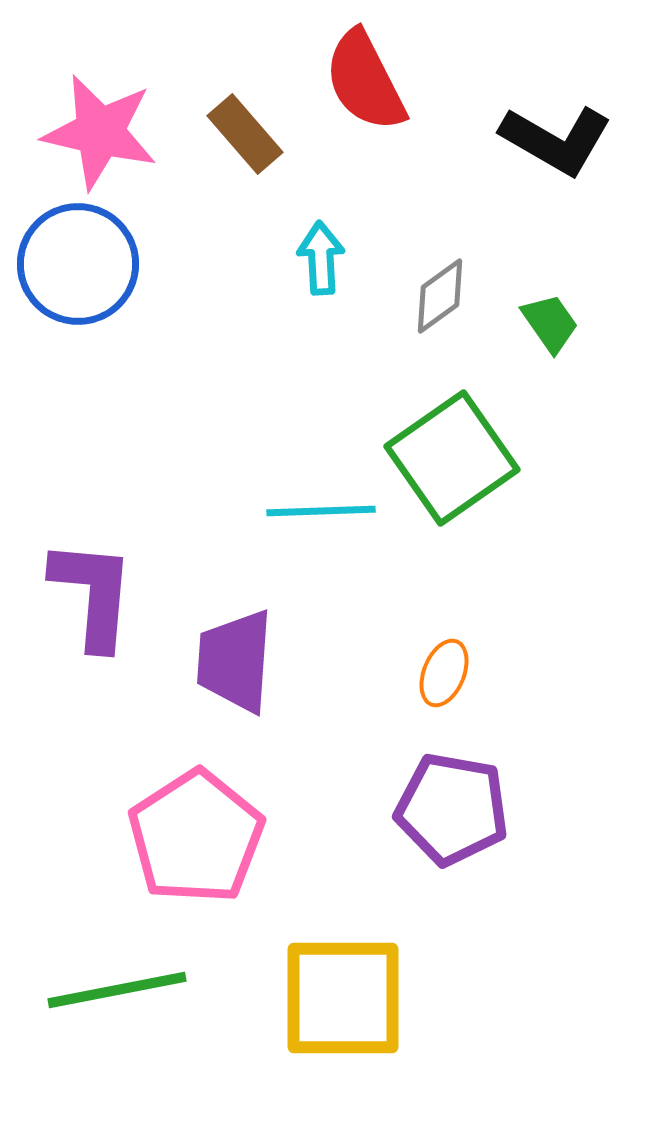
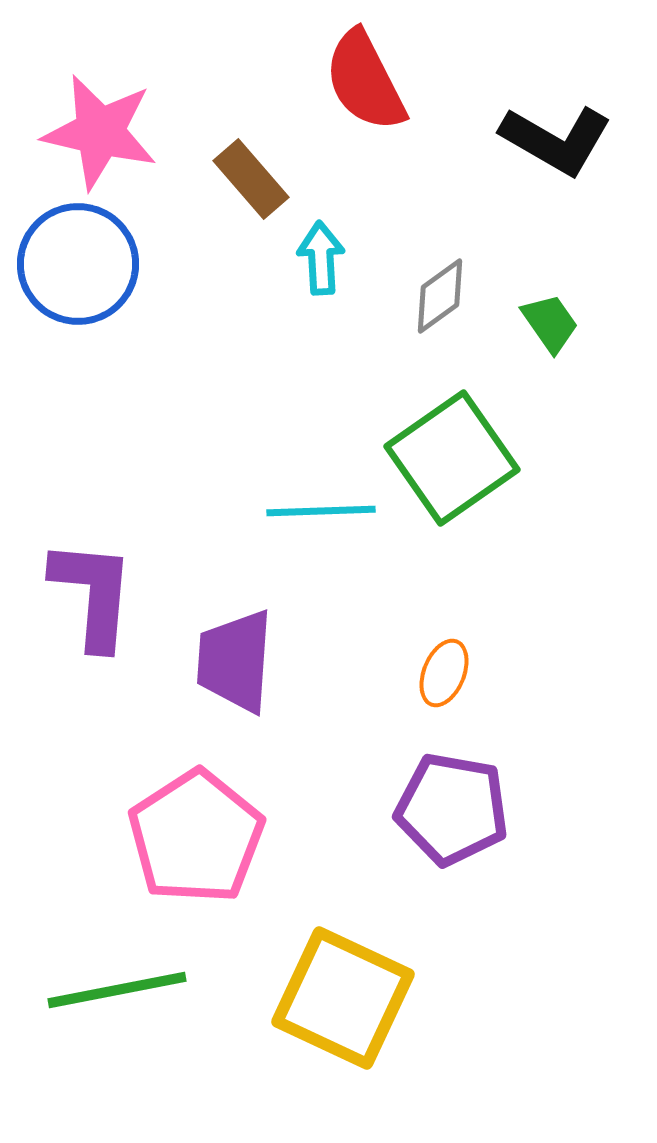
brown rectangle: moved 6 px right, 45 px down
yellow square: rotated 25 degrees clockwise
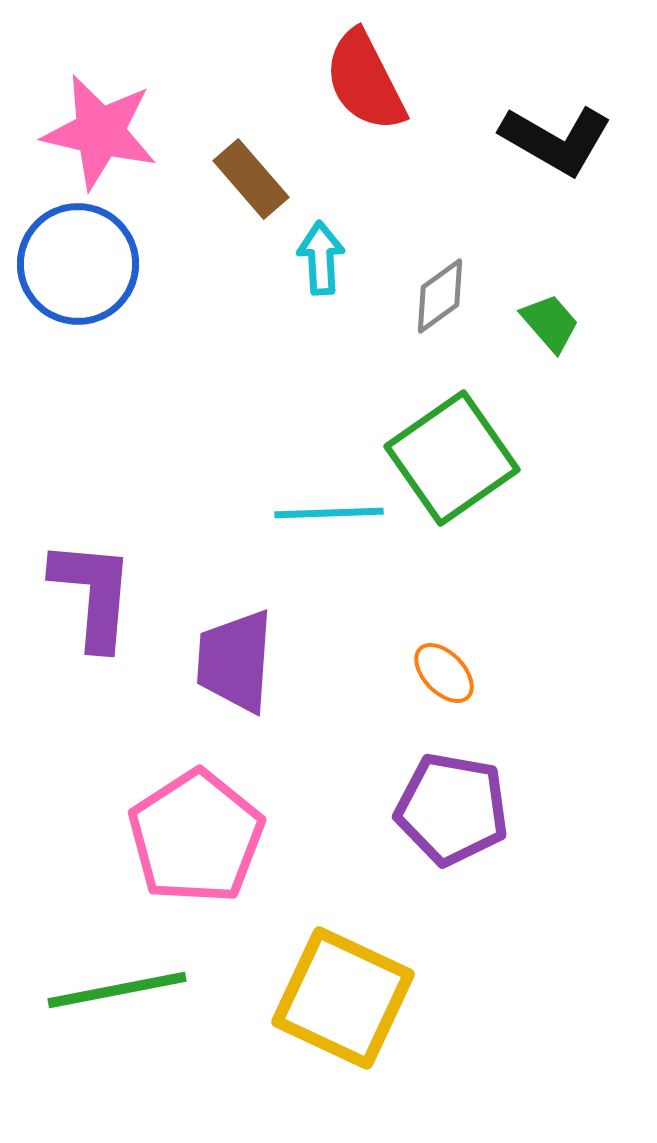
green trapezoid: rotated 6 degrees counterclockwise
cyan line: moved 8 px right, 2 px down
orange ellipse: rotated 66 degrees counterclockwise
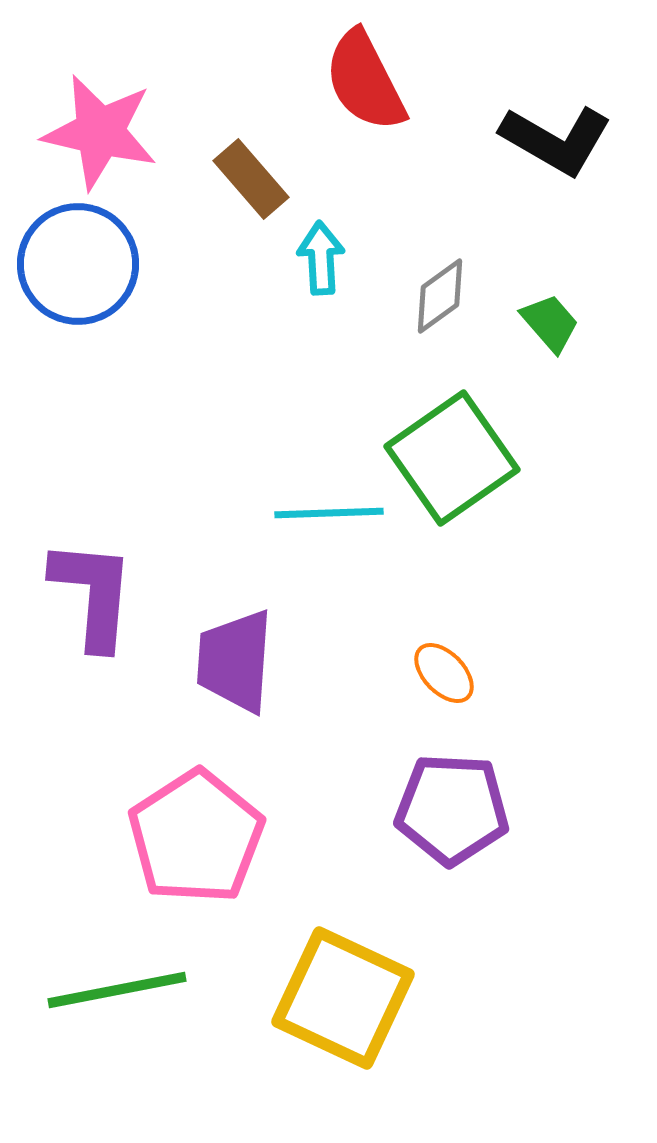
purple pentagon: rotated 7 degrees counterclockwise
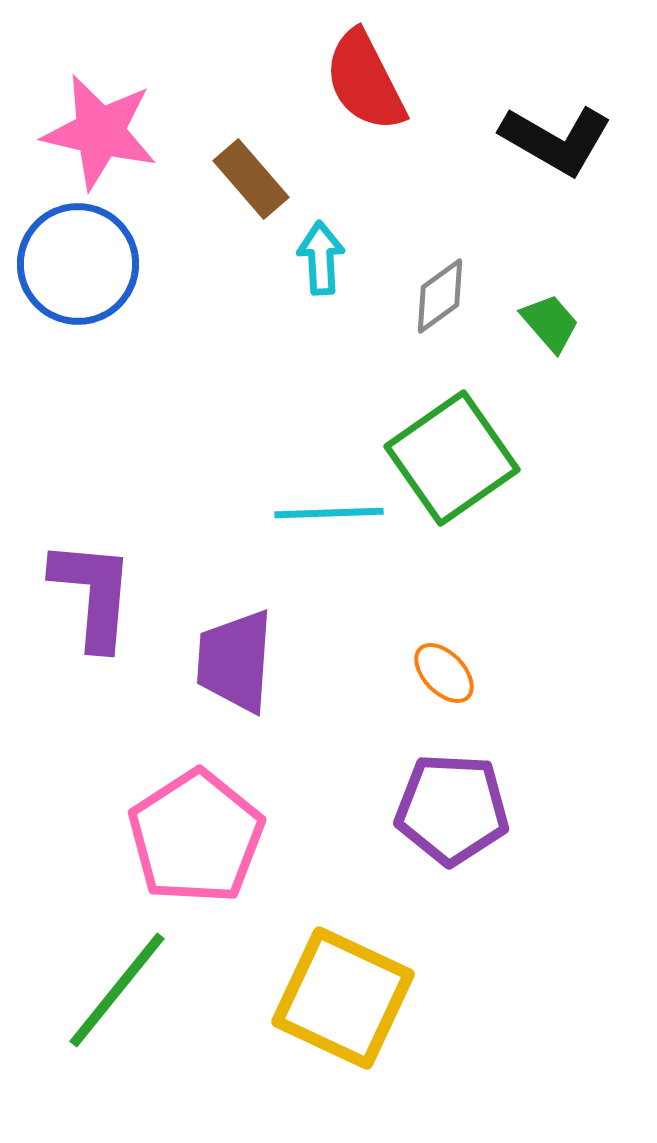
green line: rotated 40 degrees counterclockwise
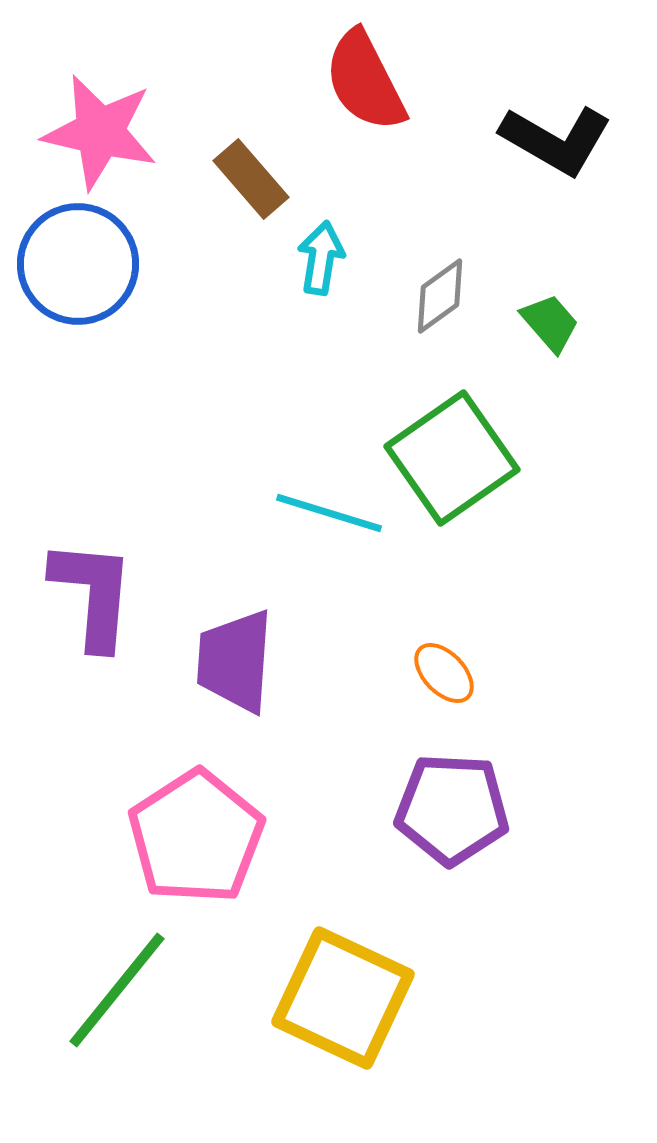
cyan arrow: rotated 12 degrees clockwise
cyan line: rotated 19 degrees clockwise
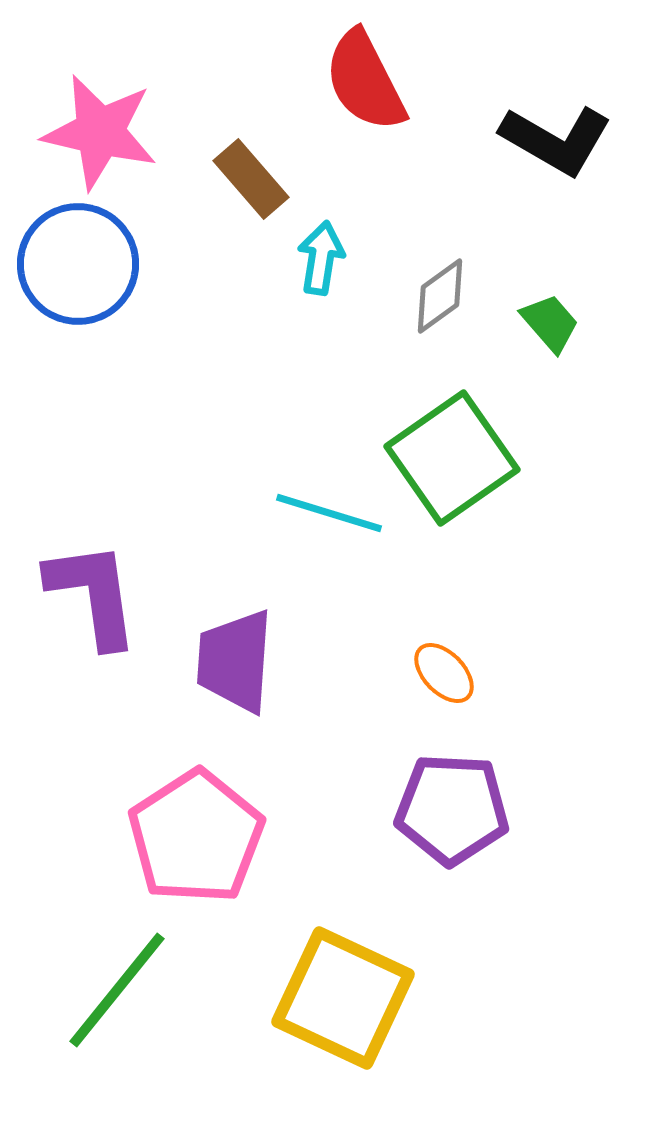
purple L-shape: rotated 13 degrees counterclockwise
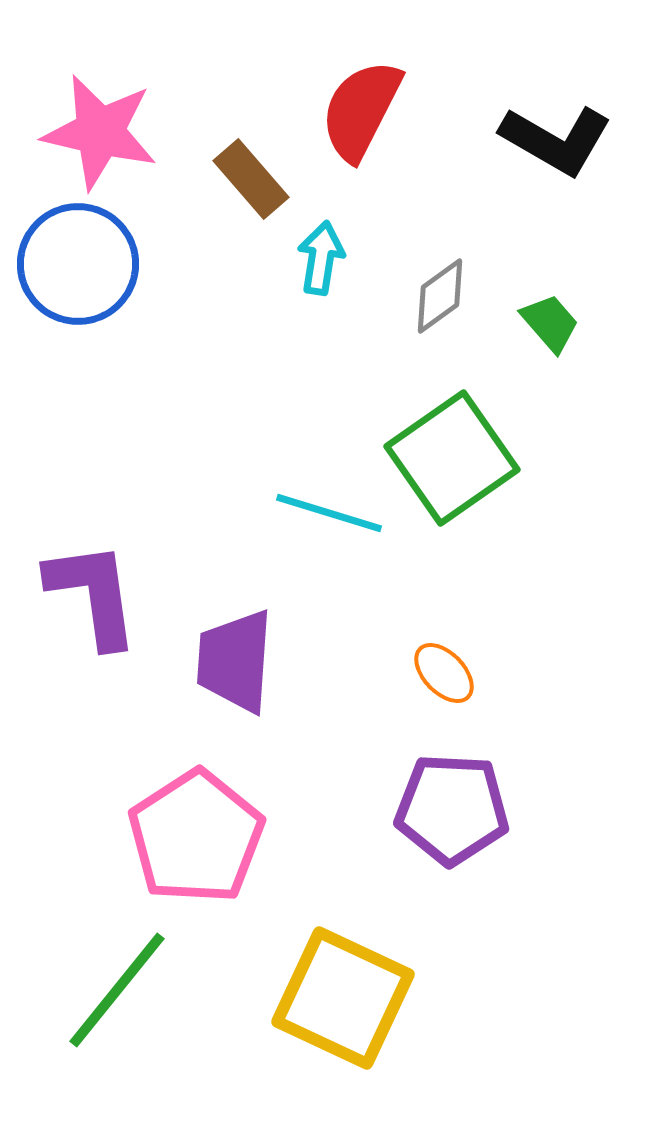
red semicircle: moved 4 px left, 29 px down; rotated 54 degrees clockwise
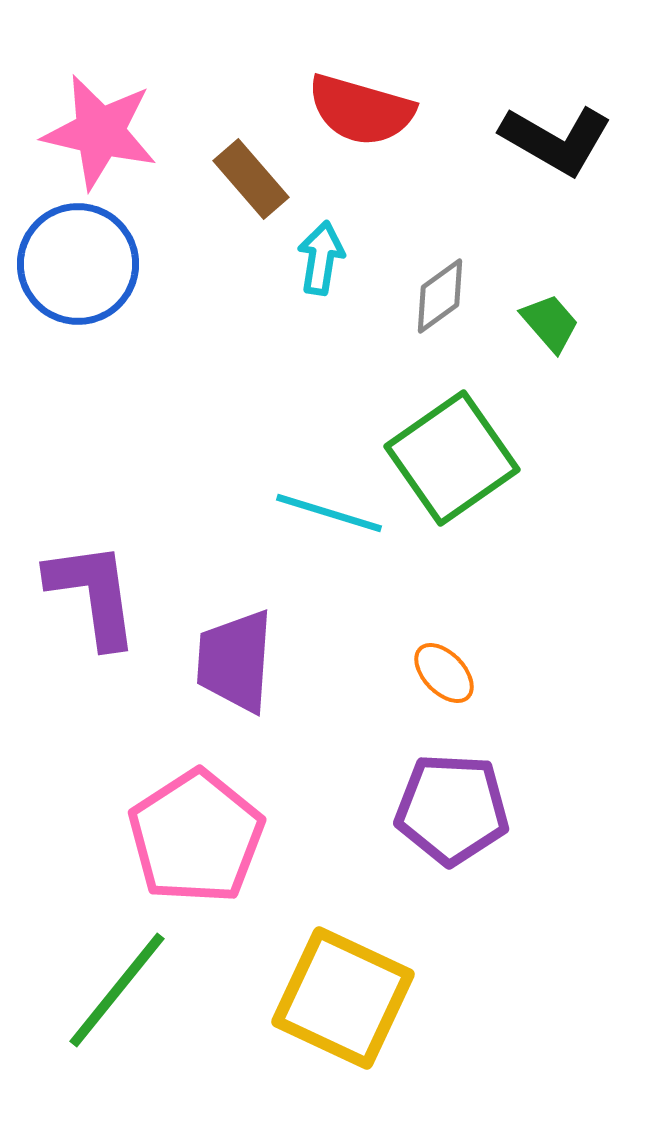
red semicircle: rotated 101 degrees counterclockwise
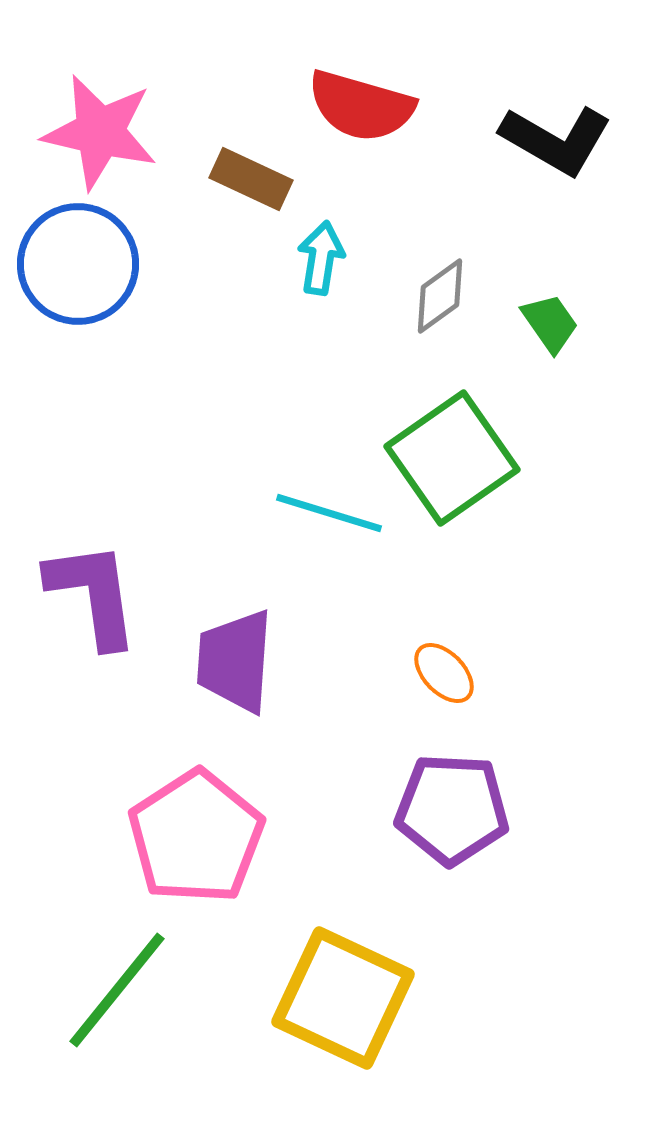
red semicircle: moved 4 px up
brown rectangle: rotated 24 degrees counterclockwise
green trapezoid: rotated 6 degrees clockwise
